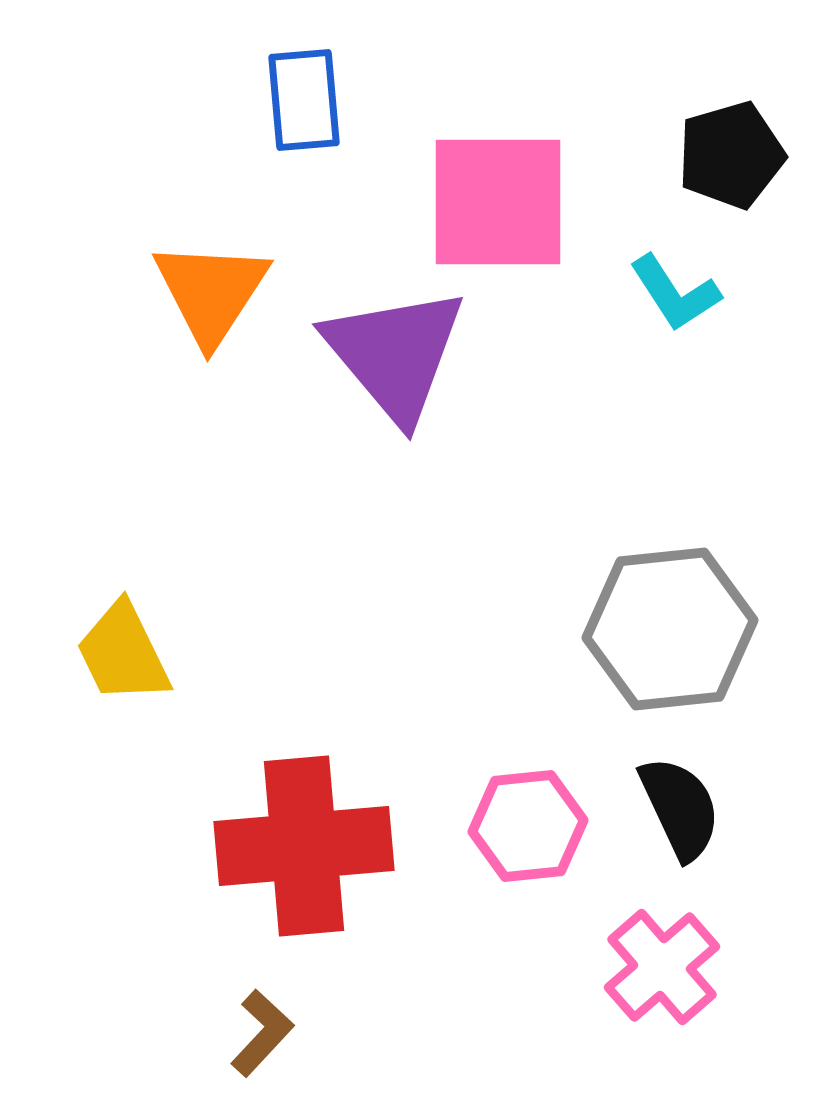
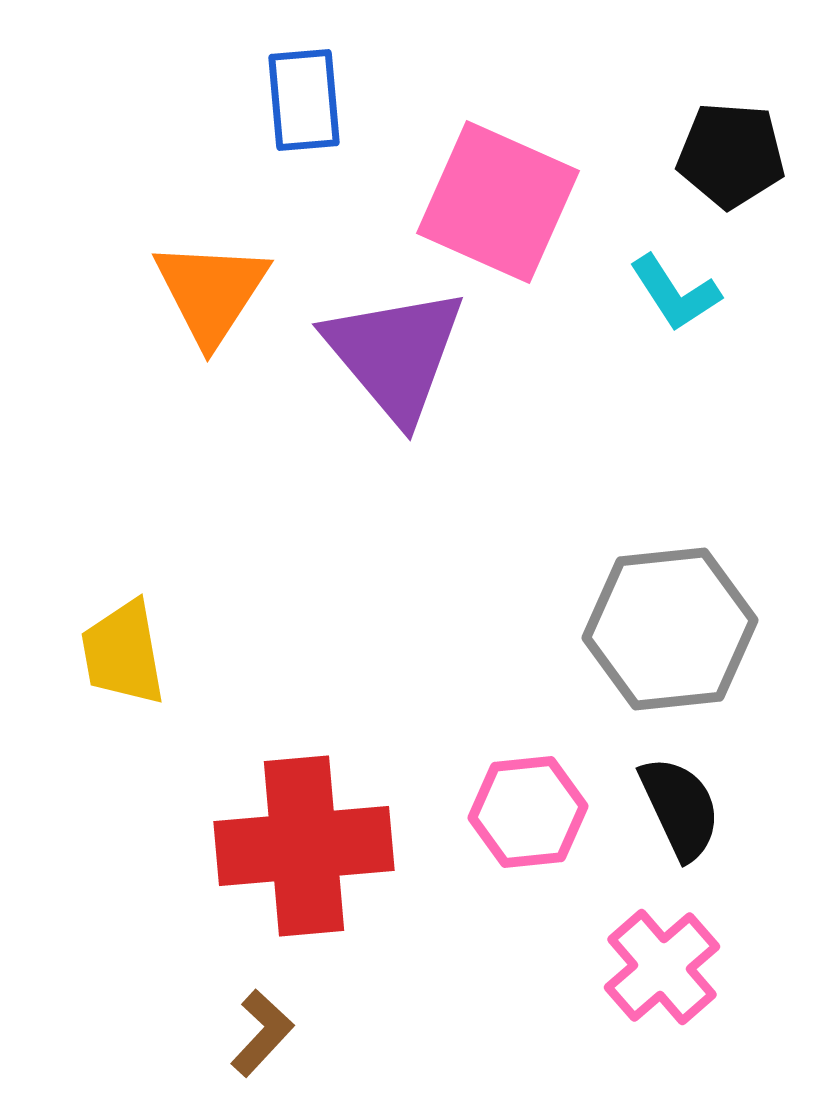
black pentagon: rotated 20 degrees clockwise
pink square: rotated 24 degrees clockwise
yellow trapezoid: rotated 16 degrees clockwise
pink hexagon: moved 14 px up
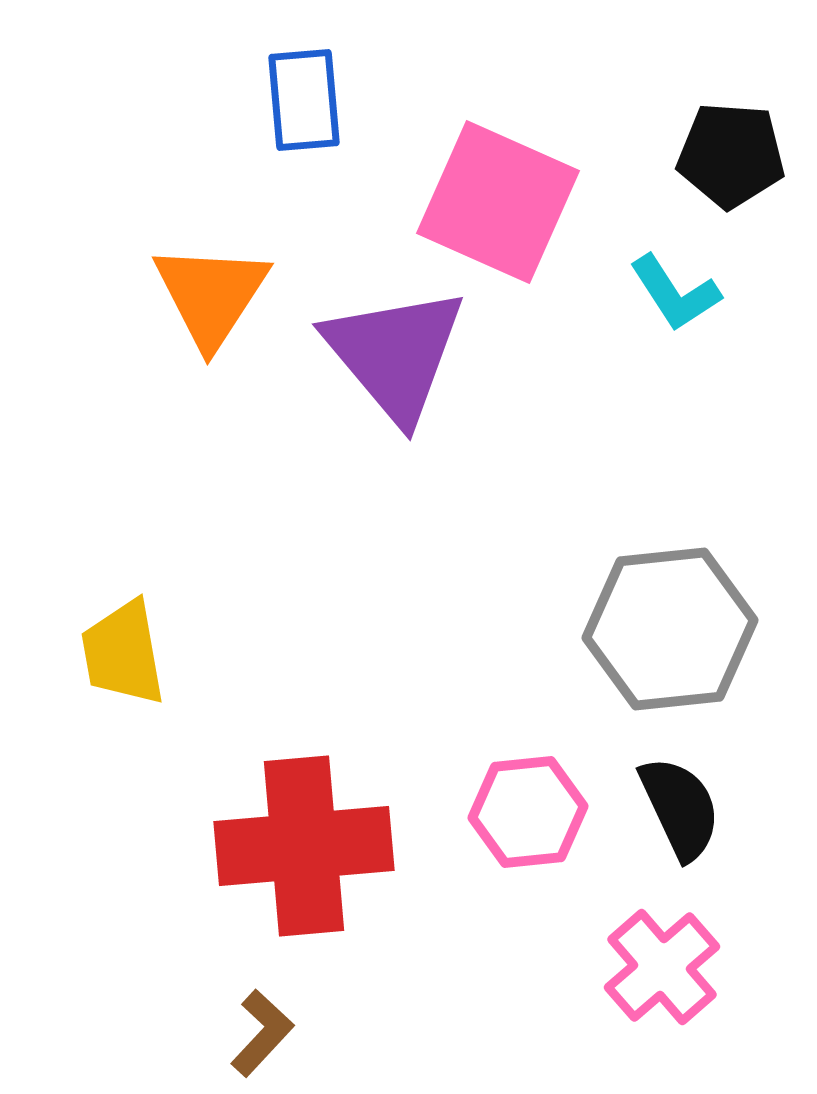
orange triangle: moved 3 px down
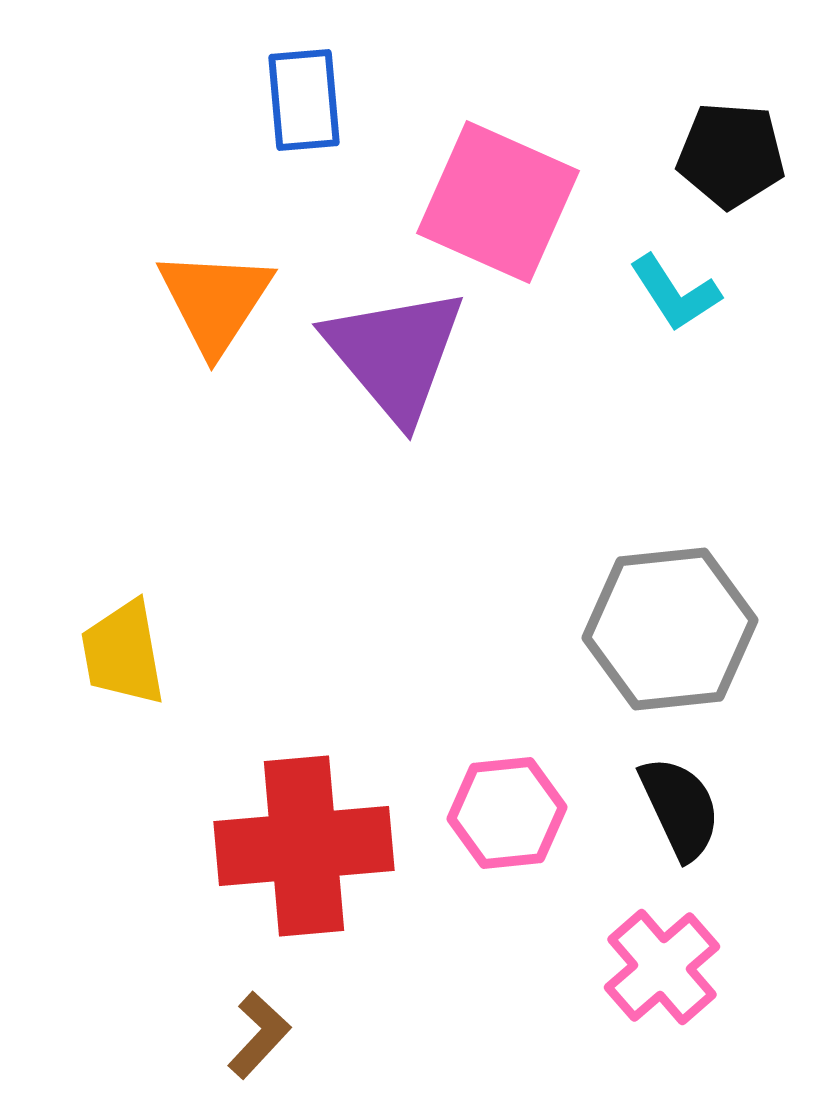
orange triangle: moved 4 px right, 6 px down
pink hexagon: moved 21 px left, 1 px down
brown L-shape: moved 3 px left, 2 px down
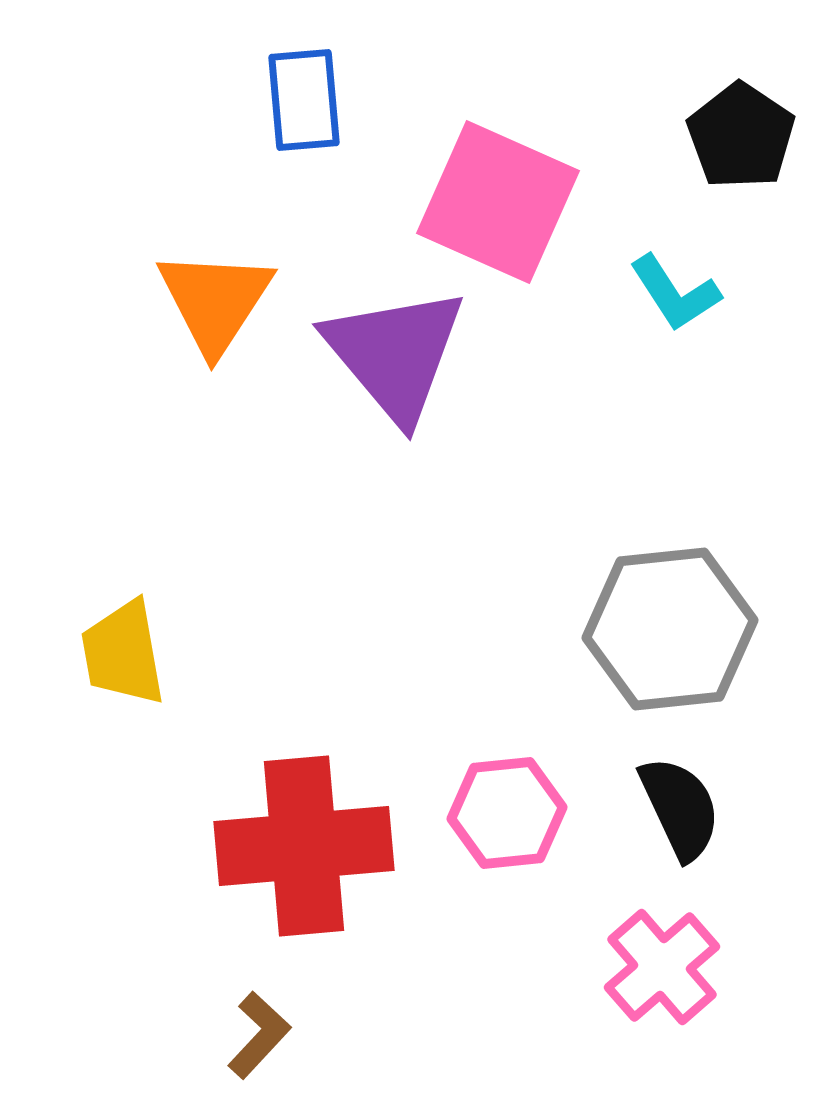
black pentagon: moved 10 px right, 19 px up; rotated 30 degrees clockwise
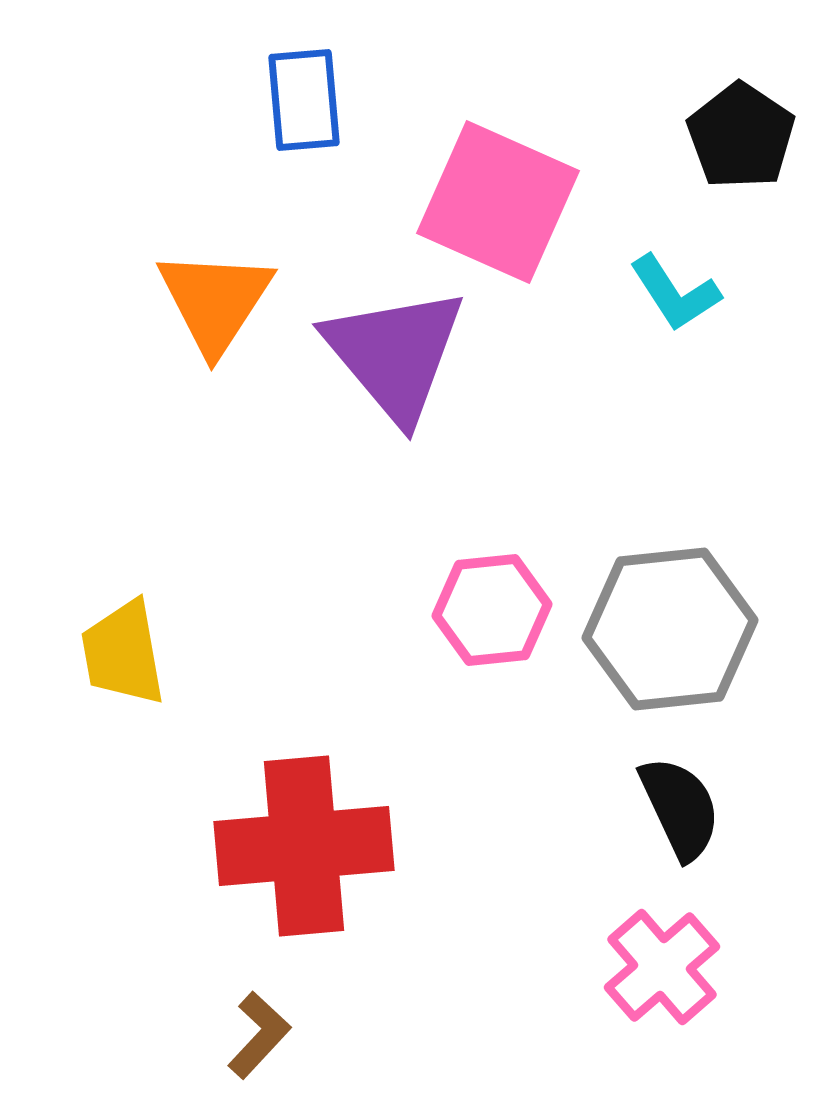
pink hexagon: moved 15 px left, 203 px up
